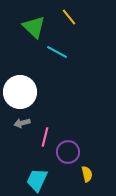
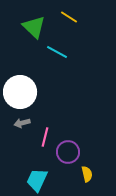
yellow line: rotated 18 degrees counterclockwise
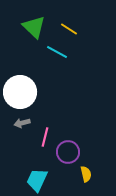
yellow line: moved 12 px down
yellow semicircle: moved 1 px left
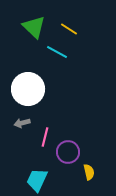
white circle: moved 8 px right, 3 px up
yellow semicircle: moved 3 px right, 2 px up
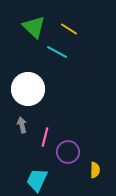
gray arrow: moved 2 px down; rotated 91 degrees clockwise
yellow semicircle: moved 6 px right, 2 px up; rotated 14 degrees clockwise
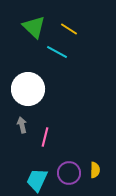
purple circle: moved 1 px right, 21 px down
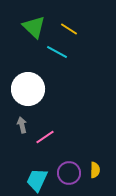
pink line: rotated 42 degrees clockwise
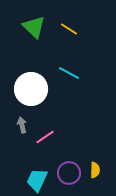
cyan line: moved 12 px right, 21 px down
white circle: moved 3 px right
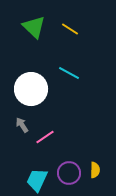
yellow line: moved 1 px right
gray arrow: rotated 21 degrees counterclockwise
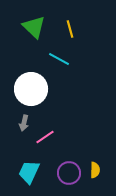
yellow line: rotated 42 degrees clockwise
cyan line: moved 10 px left, 14 px up
gray arrow: moved 2 px right, 2 px up; rotated 133 degrees counterclockwise
cyan trapezoid: moved 8 px left, 8 px up
